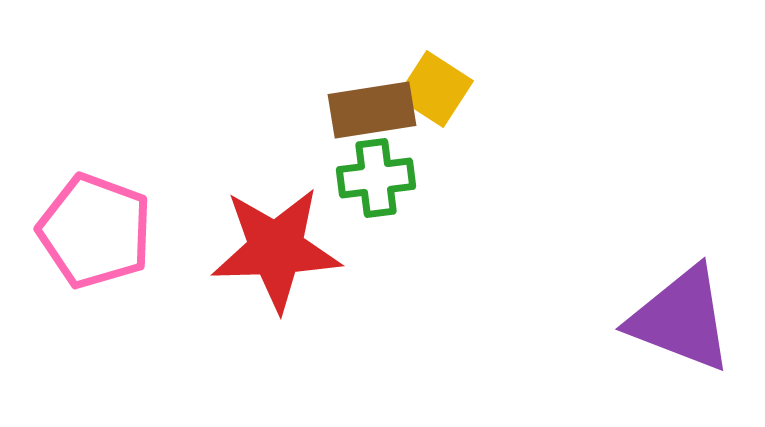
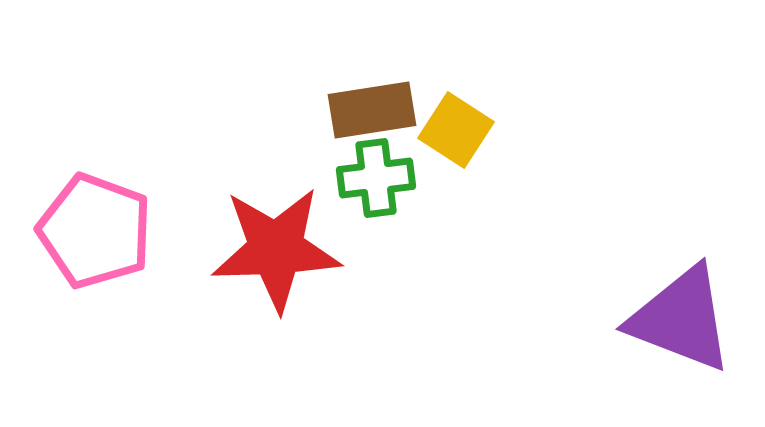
yellow square: moved 21 px right, 41 px down
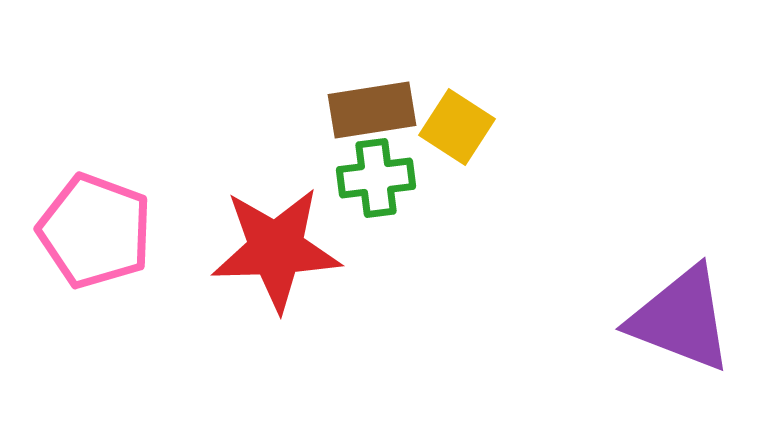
yellow square: moved 1 px right, 3 px up
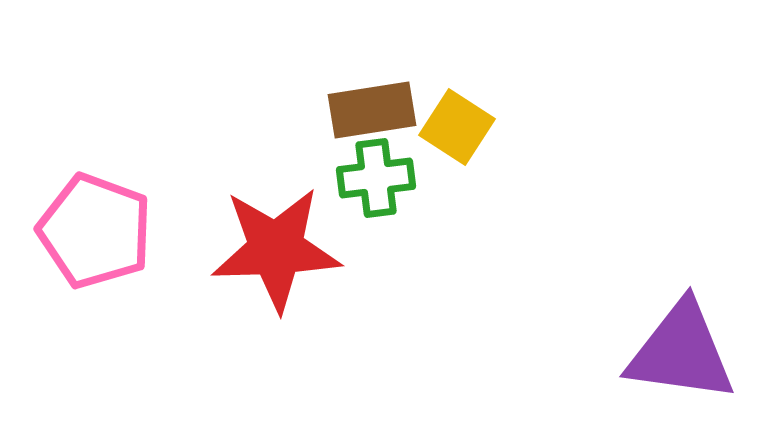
purple triangle: moved 33 px down; rotated 13 degrees counterclockwise
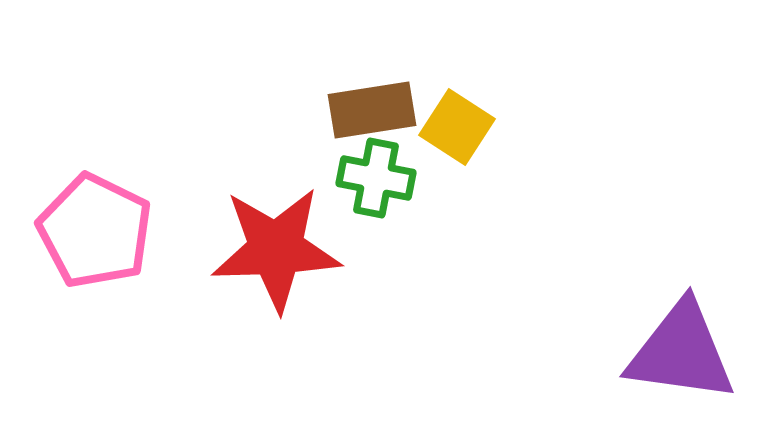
green cross: rotated 18 degrees clockwise
pink pentagon: rotated 6 degrees clockwise
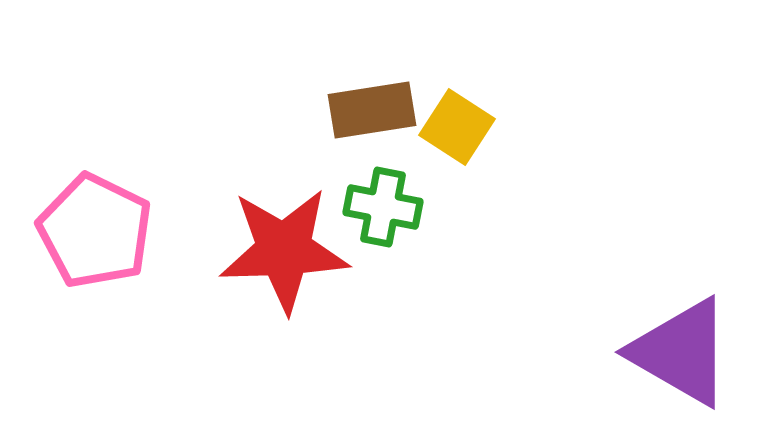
green cross: moved 7 px right, 29 px down
red star: moved 8 px right, 1 px down
purple triangle: rotated 22 degrees clockwise
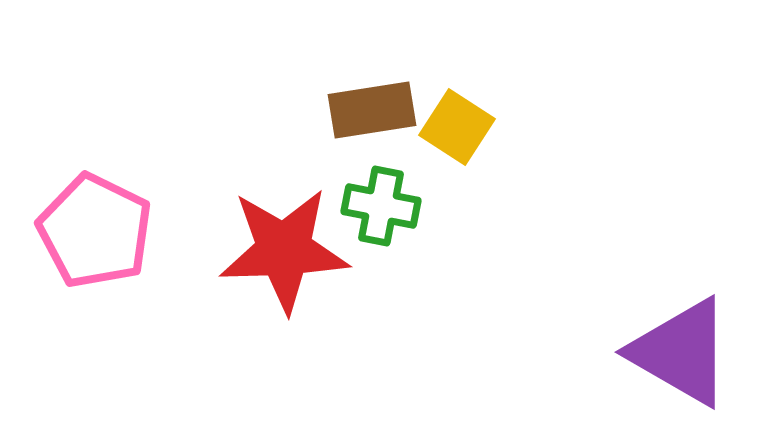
green cross: moved 2 px left, 1 px up
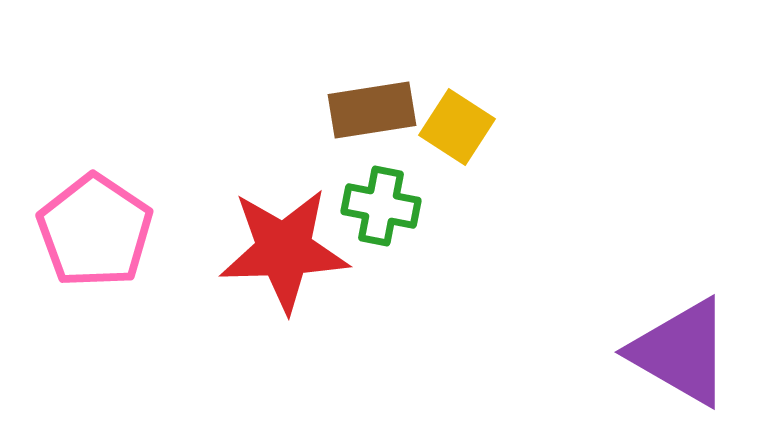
pink pentagon: rotated 8 degrees clockwise
